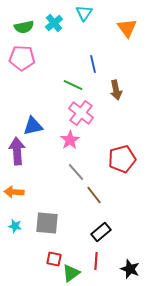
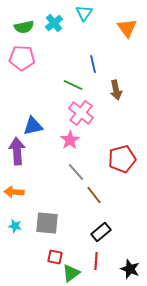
red square: moved 1 px right, 2 px up
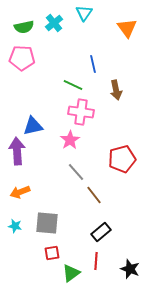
pink cross: moved 1 px up; rotated 30 degrees counterclockwise
orange arrow: moved 6 px right; rotated 24 degrees counterclockwise
red square: moved 3 px left, 4 px up; rotated 21 degrees counterclockwise
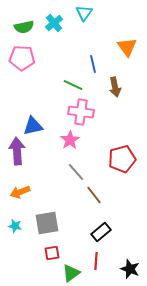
orange triangle: moved 19 px down
brown arrow: moved 1 px left, 3 px up
gray square: rotated 15 degrees counterclockwise
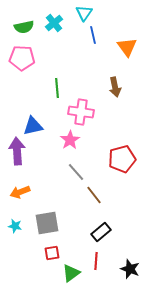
blue line: moved 29 px up
green line: moved 16 px left, 3 px down; rotated 60 degrees clockwise
